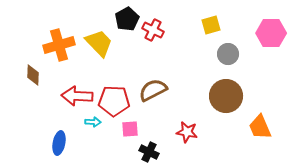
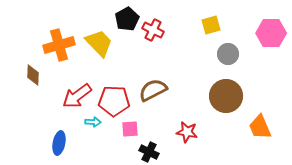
red arrow: rotated 40 degrees counterclockwise
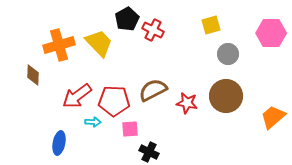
orange trapezoid: moved 13 px right, 10 px up; rotated 72 degrees clockwise
red star: moved 29 px up
